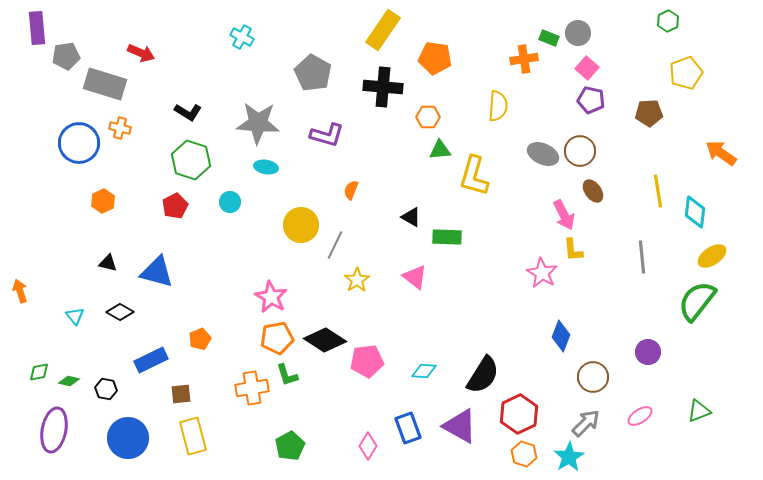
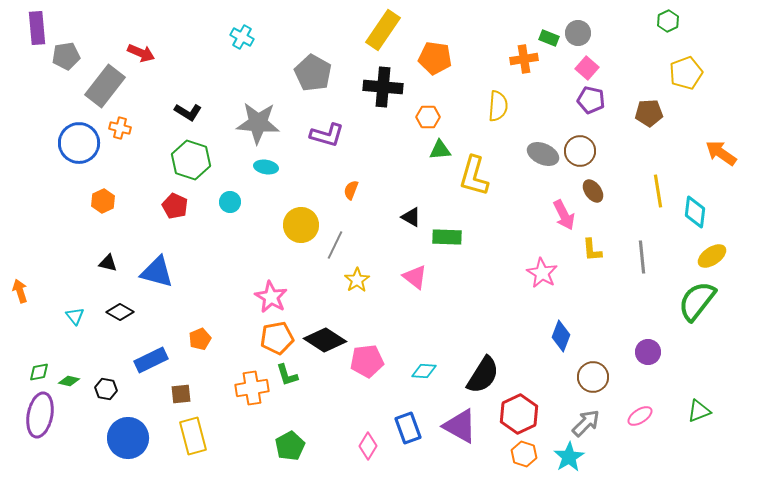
gray rectangle at (105, 84): moved 2 px down; rotated 69 degrees counterclockwise
red pentagon at (175, 206): rotated 20 degrees counterclockwise
yellow L-shape at (573, 250): moved 19 px right
purple ellipse at (54, 430): moved 14 px left, 15 px up
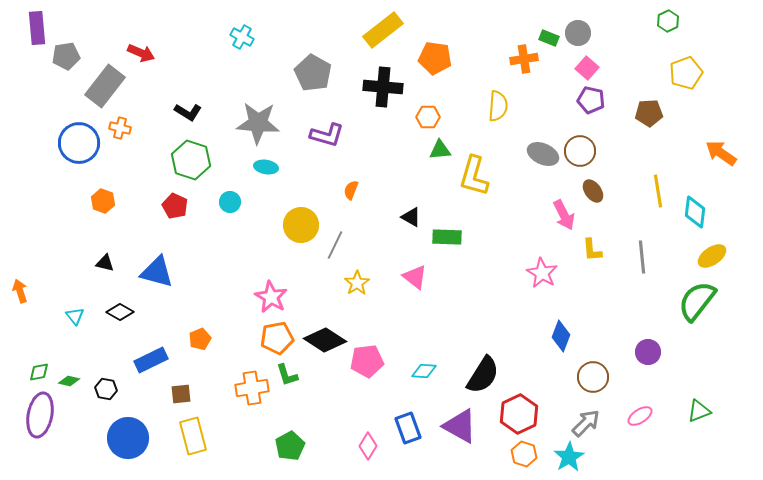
yellow rectangle at (383, 30): rotated 18 degrees clockwise
orange hexagon at (103, 201): rotated 15 degrees counterclockwise
black triangle at (108, 263): moved 3 px left
yellow star at (357, 280): moved 3 px down
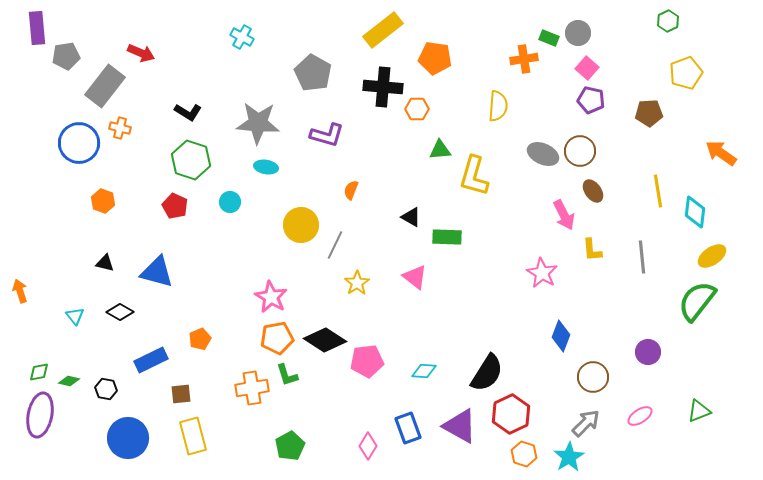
orange hexagon at (428, 117): moved 11 px left, 8 px up
black semicircle at (483, 375): moved 4 px right, 2 px up
red hexagon at (519, 414): moved 8 px left
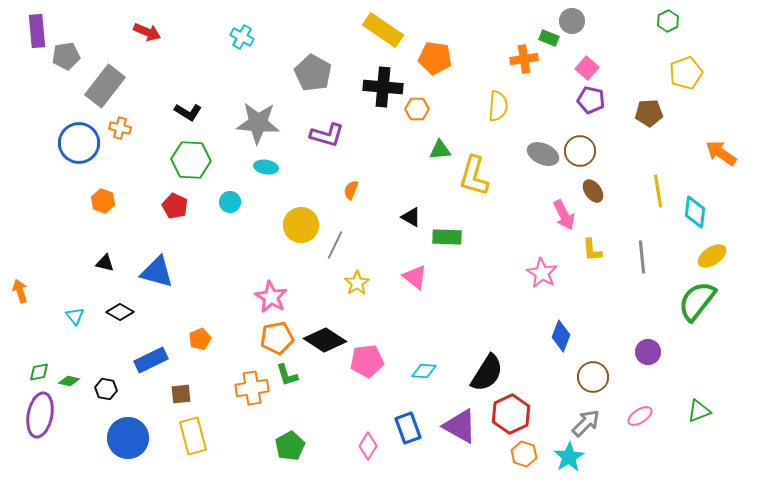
purple rectangle at (37, 28): moved 3 px down
yellow rectangle at (383, 30): rotated 72 degrees clockwise
gray circle at (578, 33): moved 6 px left, 12 px up
red arrow at (141, 53): moved 6 px right, 21 px up
green hexagon at (191, 160): rotated 15 degrees counterclockwise
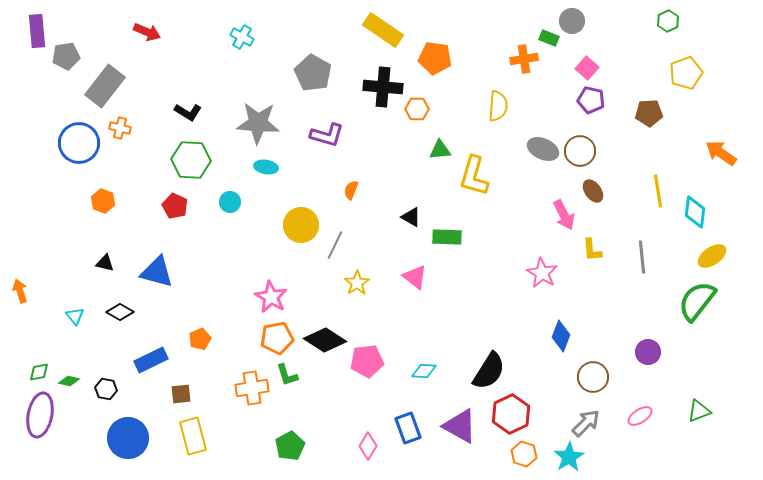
gray ellipse at (543, 154): moved 5 px up
black semicircle at (487, 373): moved 2 px right, 2 px up
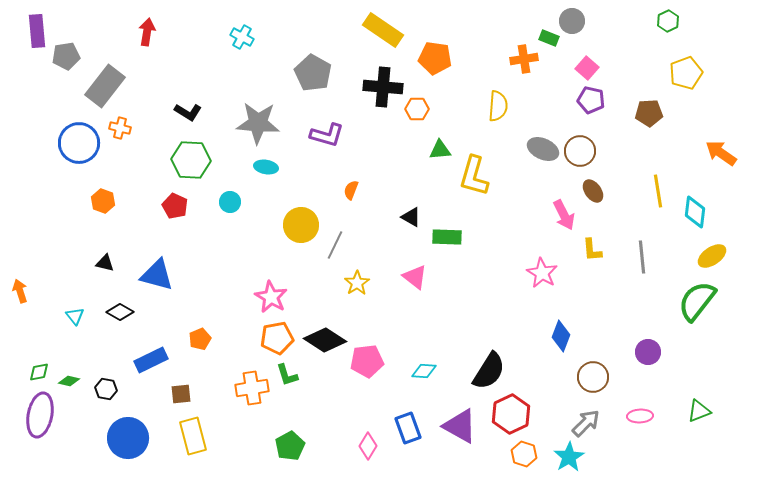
red arrow at (147, 32): rotated 104 degrees counterclockwise
blue triangle at (157, 272): moved 3 px down
pink ellipse at (640, 416): rotated 30 degrees clockwise
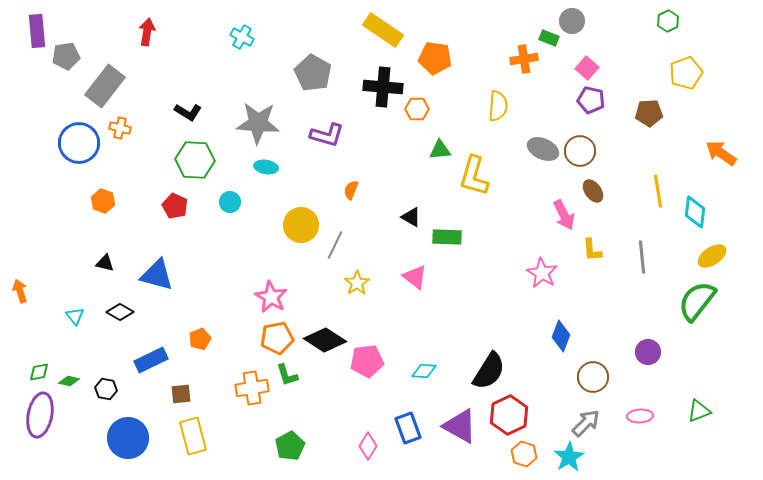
green hexagon at (191, 160): moved 4 px right
red hexagon at (511, 414): moved 2 px left, 1 px down
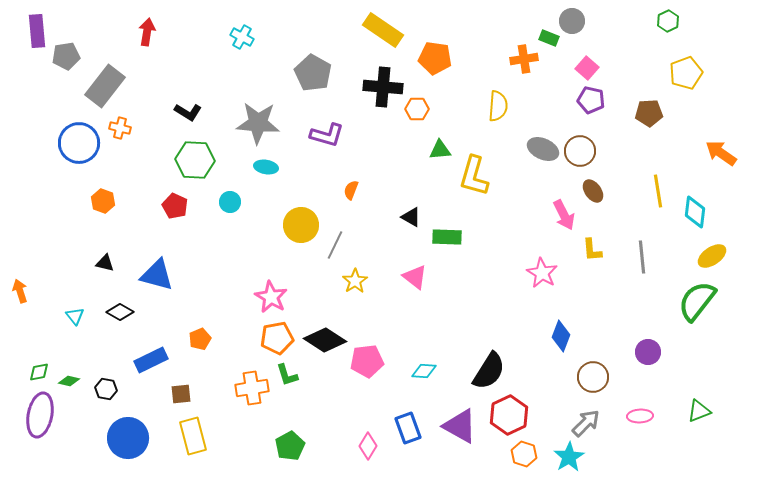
yellow star at (357, 283): moved 2 px left, 2 px up
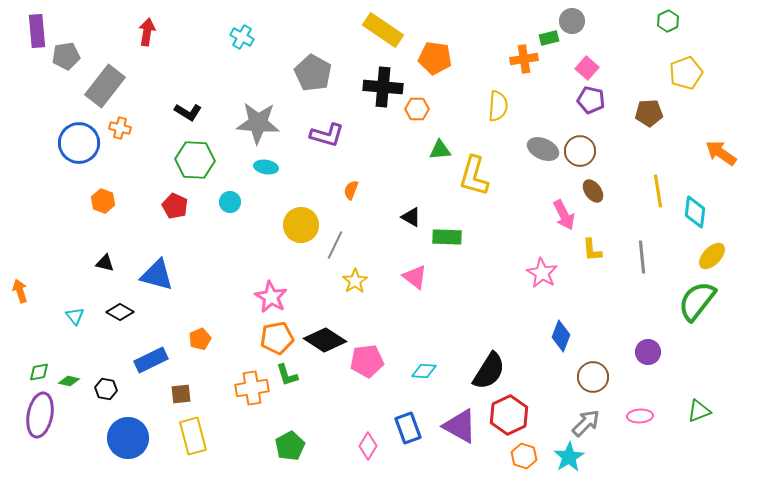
green rectangle at (549, 38): rotated 36 degrees counterclockwise
yellow ellipse at (712, 256): rotated 12 degrees counterclockwise
orange hexagon at (524, 454): moved 2 px down
